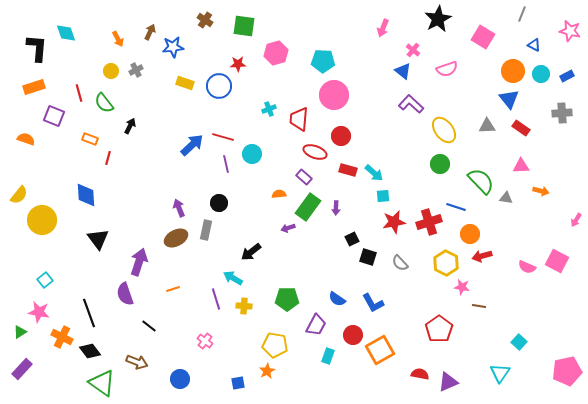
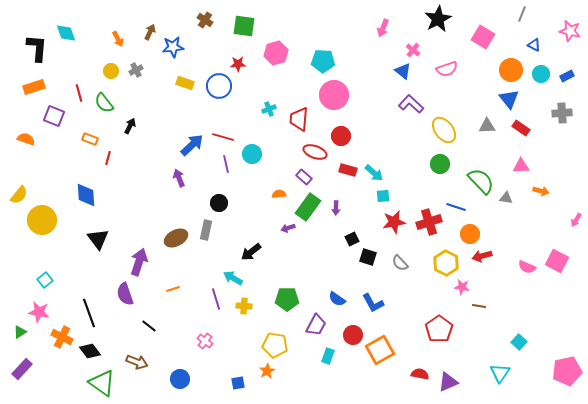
orange circle at (513, 71): moved 2 px left, 1 px up
purple arrow at (179, 208): moved 30 px up
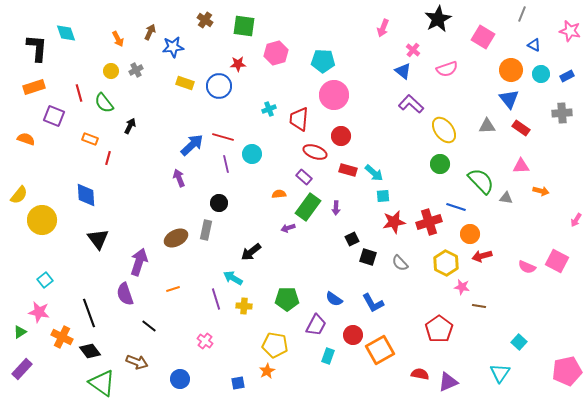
blue semicircle at (337, 299): moved 3 px left
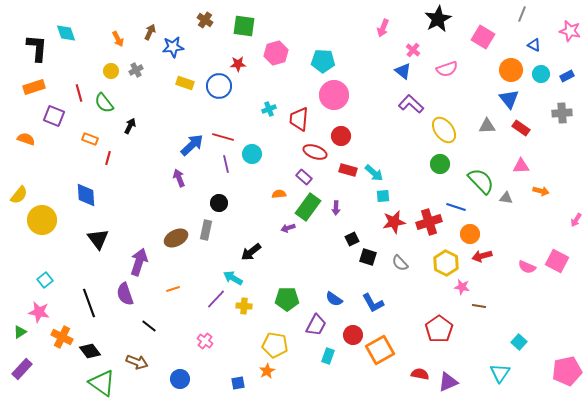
purple line at (216, 299): rotated 60 degrees clockwise
black line at (89, 313): moved 10 px up
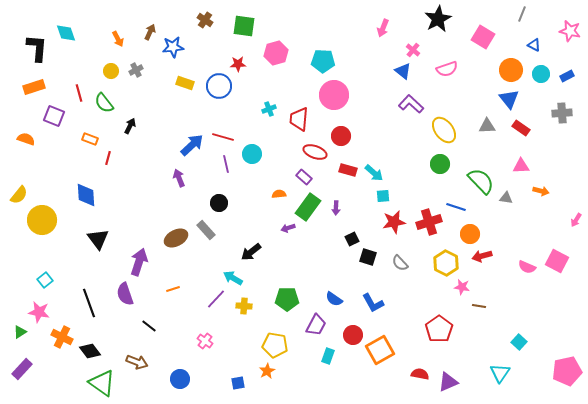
gray rectangle at (206, 230): rotated 54 degrees counterclockwise
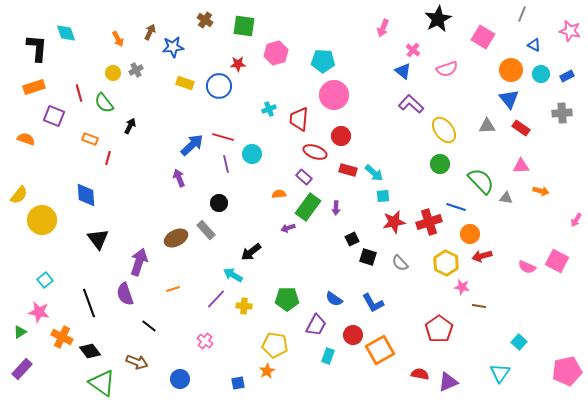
yellow circle at (111, 71): moved 2 px right, 2 px down
cyan arrow at (233, 278): moved 3 px up
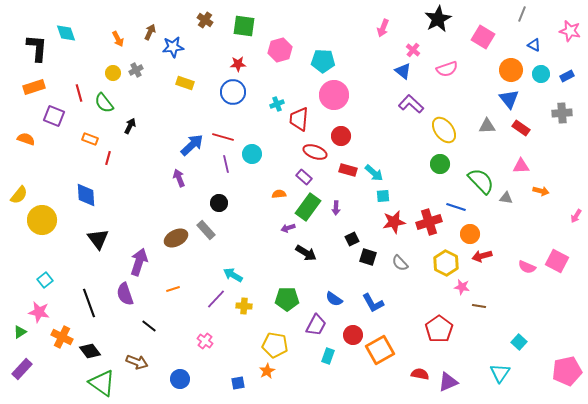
pink hexagon at (276, 53): moved 4 px right, 3 px up
blue circle at (219, 86): moved 14 px right, 6 px down
cyan cross at (269, 109): moved 8 px right, 5 px up
pink arrow at (576, 220): moved 4 px up
black arrow at (251, 252): moved 55 px right, 1 px down; rotated 110 degrees counterclockwise
